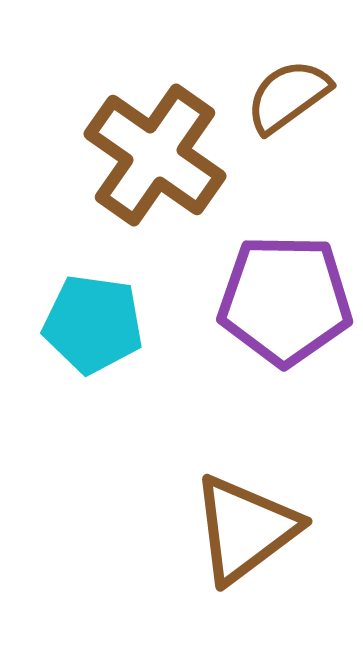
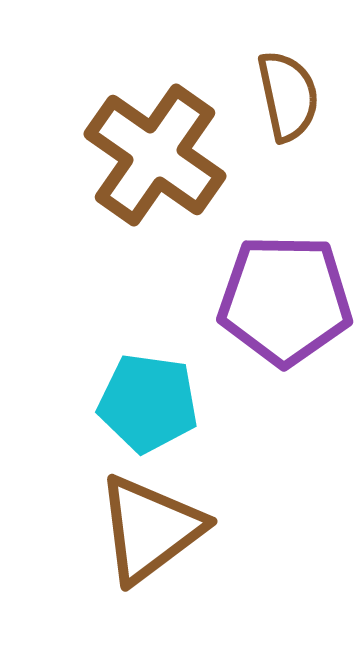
brown semicircle: rotated 114 degrees clockwise
cyan pentagon: moved 55 px right, 79 px down
brown triangle: moved 95 px left
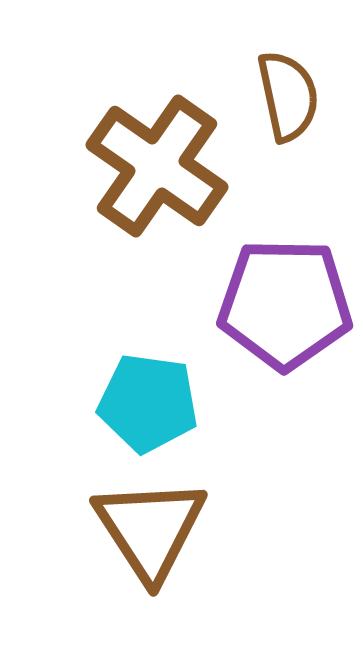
brown cross: moved 2 px right, 11 px down
purple pentagon: moved 4 px down
brown triangle: rotated 26 degrees counterclockwise
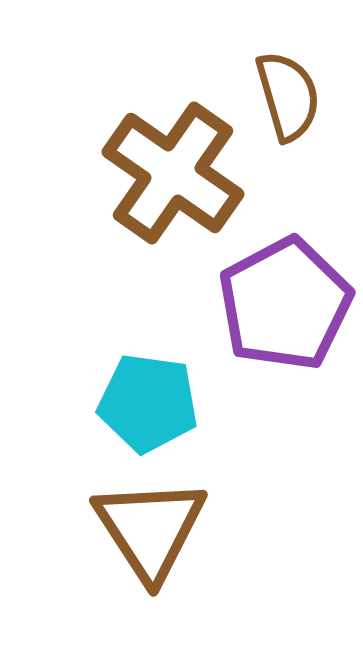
brown semicircle: rotated 4 degrees counterclockwise
brown cross: moved 16 px right, 7 px down
purple pentagon: rotated 29 degrees counterclockwise
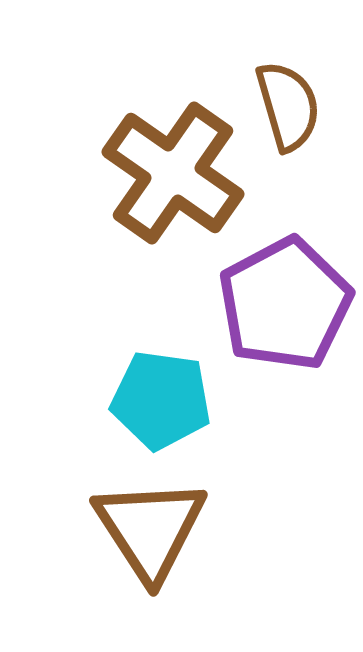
brown semicircle: moved 10 px down
cyan pentagon: moved 13 px right, 3 px up
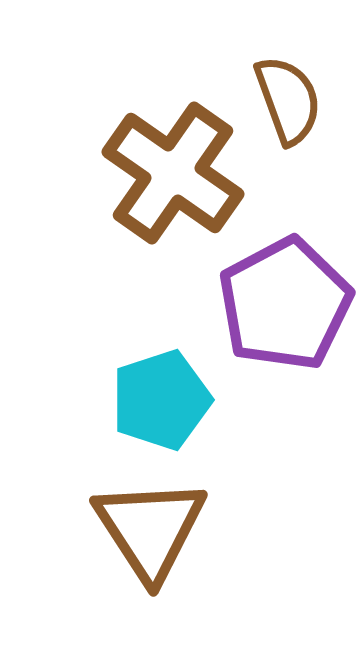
brown semicircle: moved 6 px up; rotated 4 degrees counterclockwise
cyan pentagon: rotated 26 degrees counterclockwise
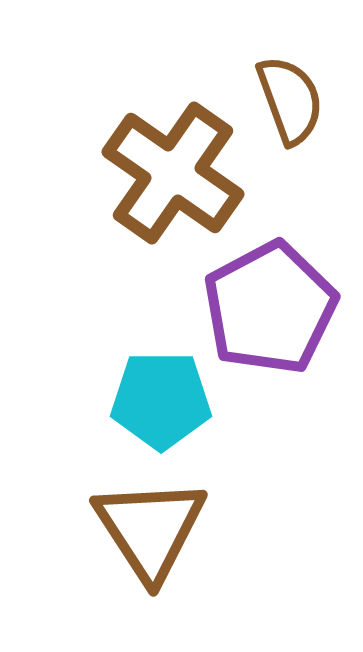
brown semicircle: moved 2 px right
purple pentagon: moved 15 px left, 4 px down
cyan pentagon: rotated 18 degrees clockwise
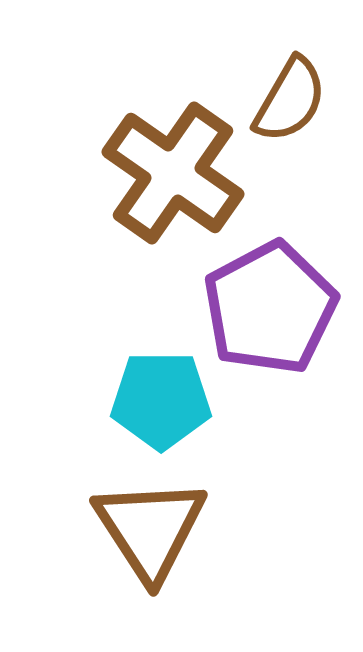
brown semicircle: rotated 50 degrees clockwise
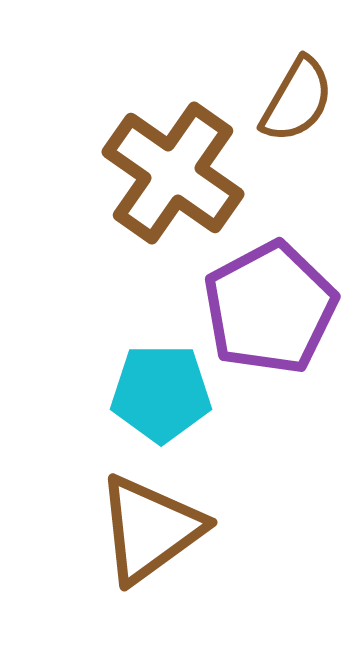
brown semicircle: moved 7 px right
cyan pentagon: moved 7 px up
brown triangle: rotated 27 degrees clockwise
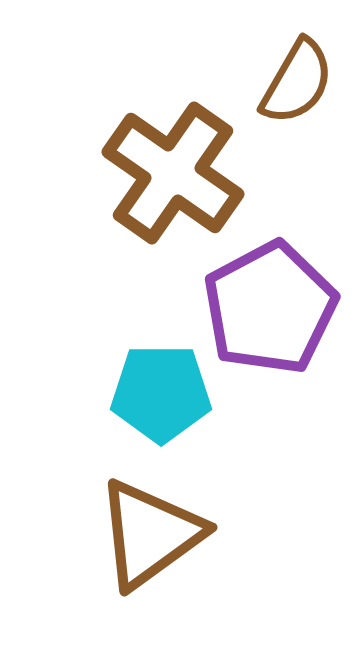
brown semicircle: moved 18 px up
brown triangle: moved 5 px down
